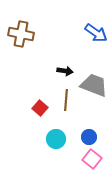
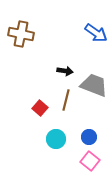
brown line: rotated 10 degrees clockwise
pink square: moved 2 px left, 2 px down
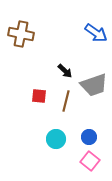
black arrow: rotated 35 degrees clockwise
gray trapezoid: rotated 140 degrees clockwise
brown line: moved 1 px down
red square: moved 1 px left, 12 px up; rotated 35 degrees counterclockwise
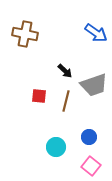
brown cross: moved 4 px right
cyan circle: moved 8 px down
pink square: moved 1 px right, 5 px down
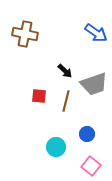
gray trapezoid: moved 1 px up
blue circle: moved 2 px left, 3 px up
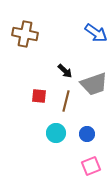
cyan circle: moved 14 px up
pink square: rotated 30 degrees clockwise
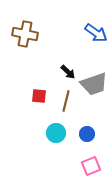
black arrow: moved 3 px right, 1 px down
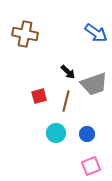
red square: rotated 21 degrees counterclockwise
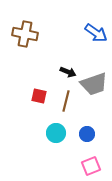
black arrow: rotated 21 degrees counterclockwise
red square: rotated 28 degrees clockwise
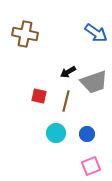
black arrow: rotated 126 degrees clockwise
gray trapezoid: moved 2 px up
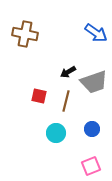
blue circle: moved 5 px right, 5 px up
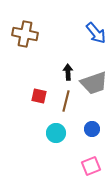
blue arrow: rotated 15 degrees clockwise
black arrow: rotated 119 degrees clockwise
gray trapezoid: moved 1 px down
